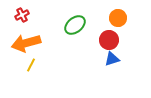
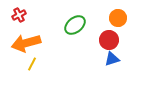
red cross: moved 3 px left
yellow line: moved 1 px right, 1 px up
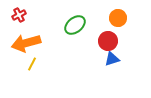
red circle: moved 1 px left, 1 px down
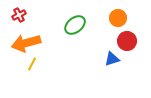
red circle: moved 19 px right
